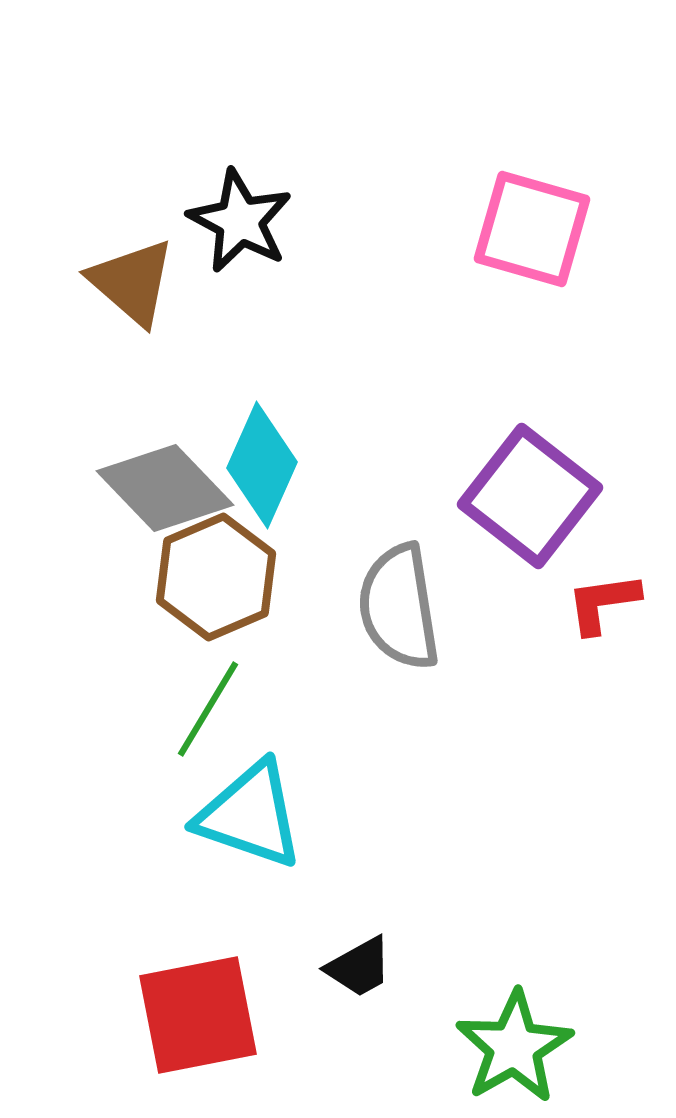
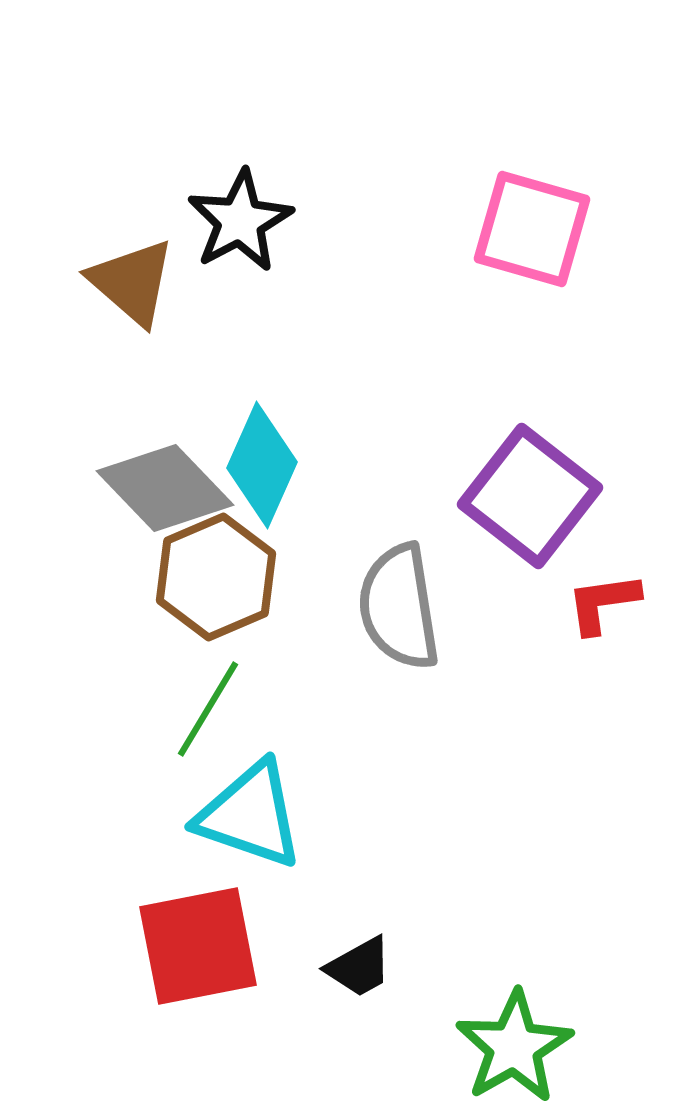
black star: rotated 16 degrees clockwise
red square: moved 69 px up
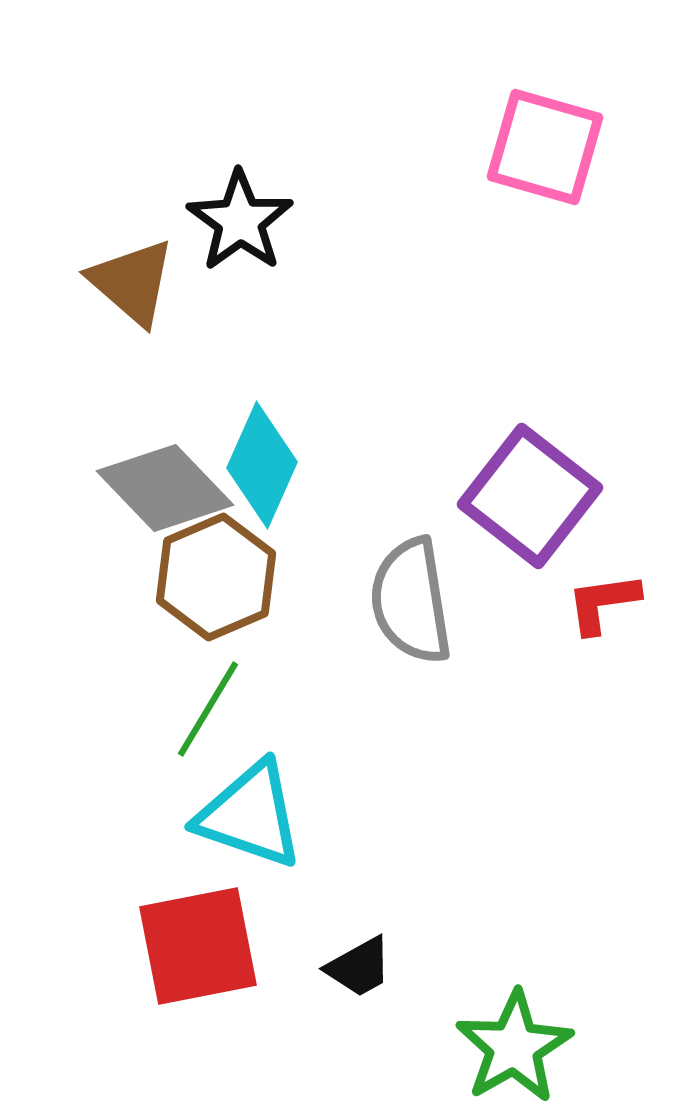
black star: rotated 8 degrees counterclockwise
pink square: moved 13 px right, 82 px up
gray semicircle: moved 12 px right, 6 px up
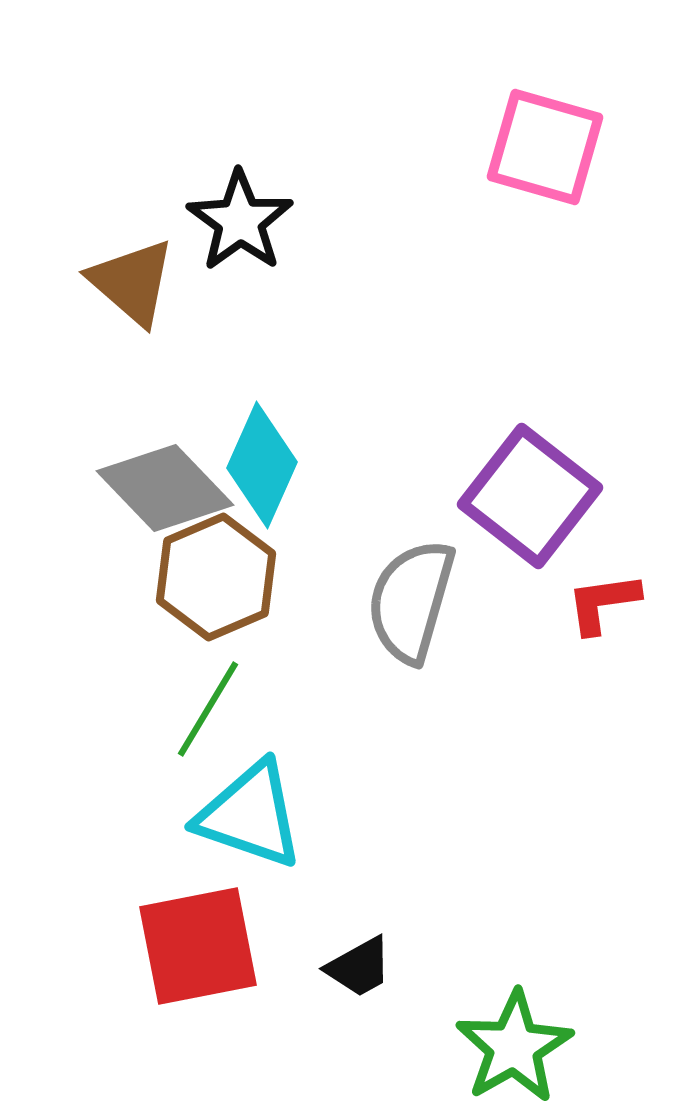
gray semicircle: rotated 25 degrees clockwise
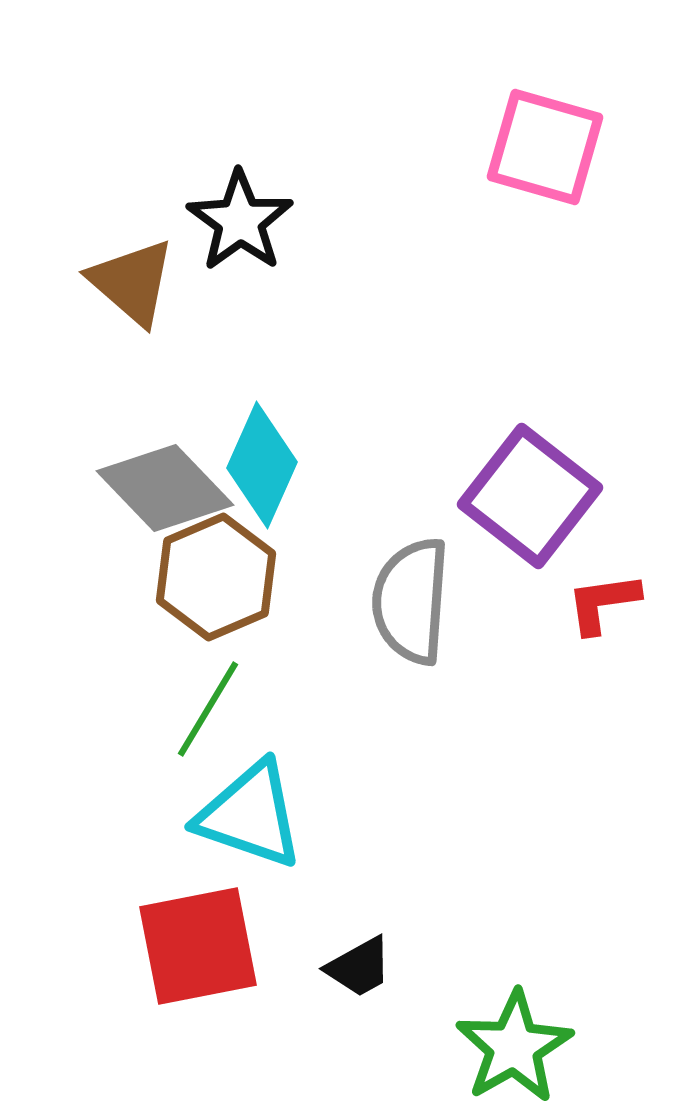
gray semicircle: rotated 12 degrees counterclockwise
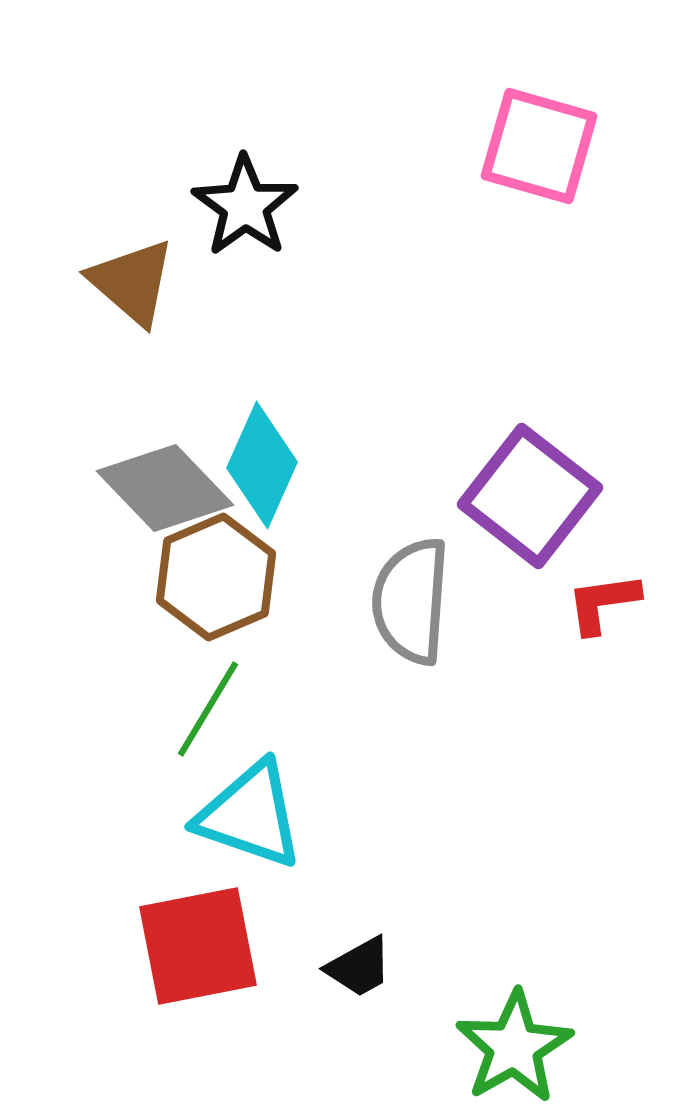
pink square: moved 6 px left, 1 px up
black star: moved 5 px right, 15 px up
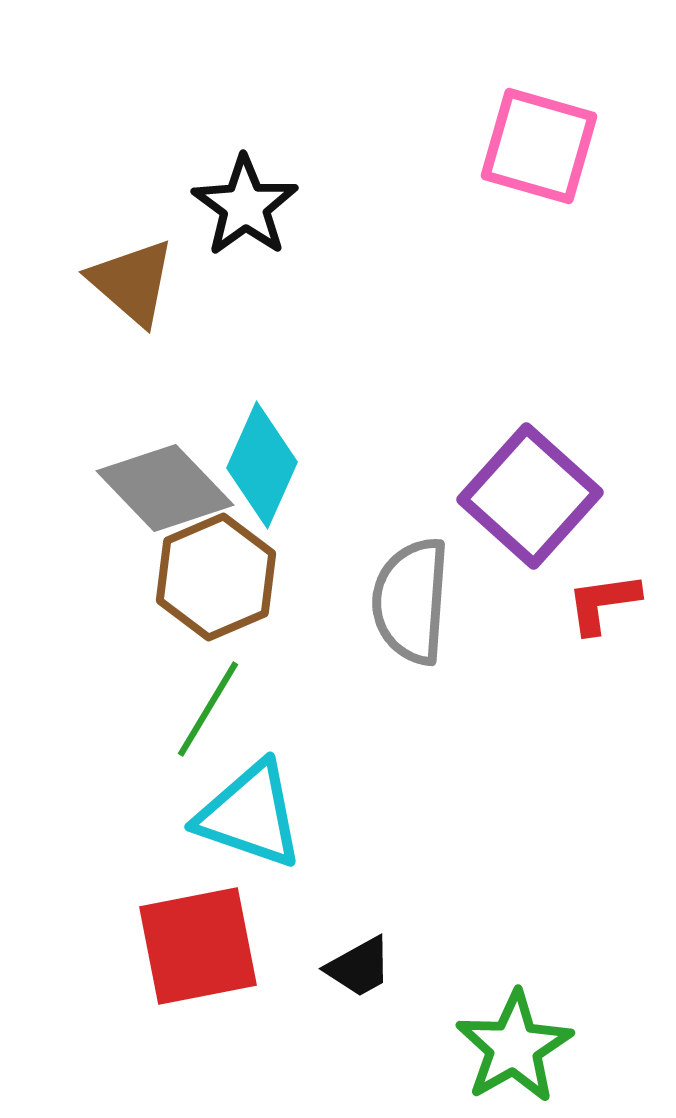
purple square: rotated 4 degrees clockwise
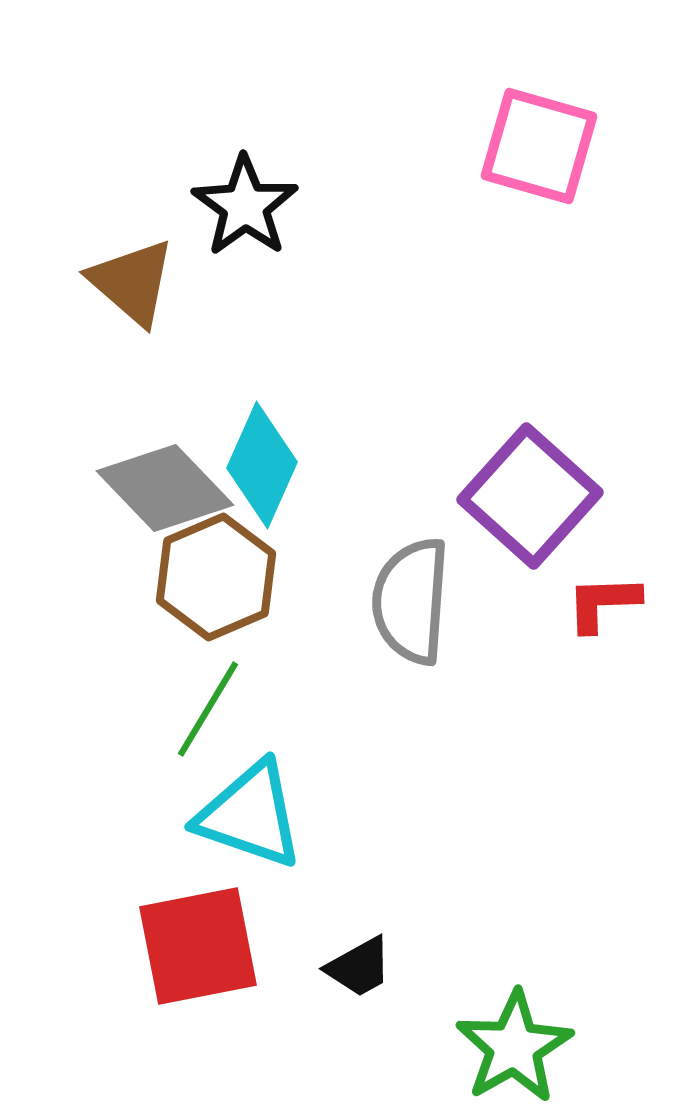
red L-shape: rotated 6 degrees clockwise
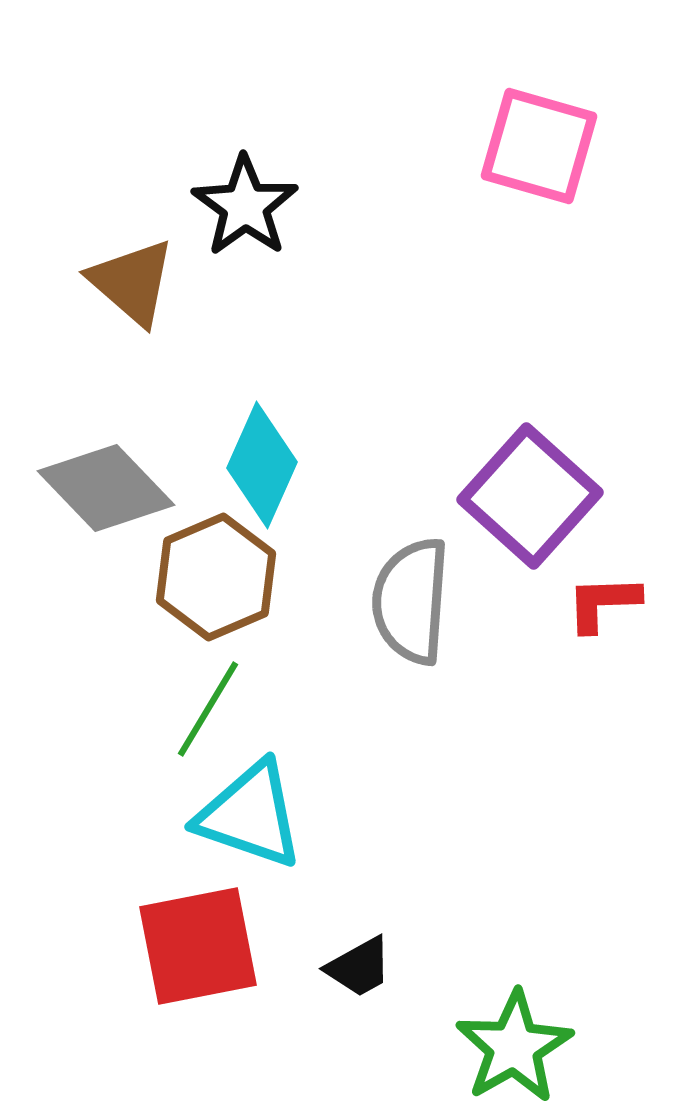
gray diamond: moved 59 px left
